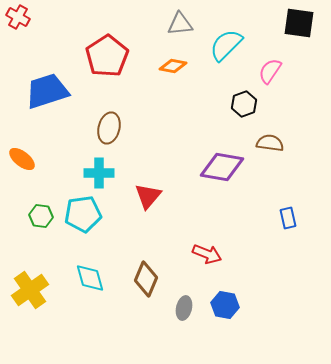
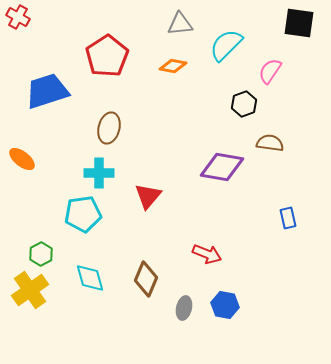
green hexagon: moved 38 px down; rotated 25 degrees clockwise
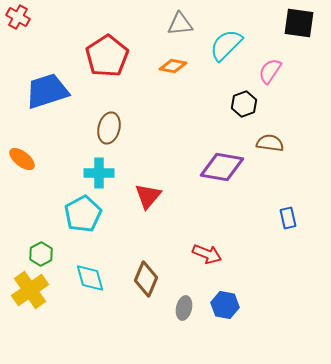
cyan pentagon: rotated 21 degrees counterclockwise
